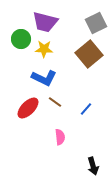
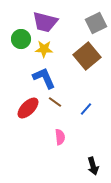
brown square: moved 2 px left, 2 px down
blue L-shape: rotated 140 degrees counterclockwise
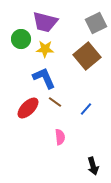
yellow star: moved 1 px right
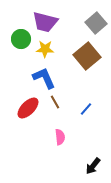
gray square: rotated 15 degrees counterclockwise
brown line: rotated 24 degrees clockwise
black arrow: rotated 54 degrees clockwise
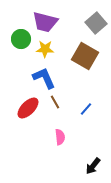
brown square: moved 2 px left; rotated 20 degrees counterclockwise
